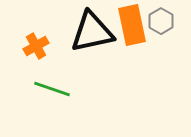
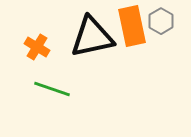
orange rectangle: moved 1 px down
black triangle: moved 5 px down
orange cross: moved 1 px right, 1 px down; rotated 30 degrees counterclockwise
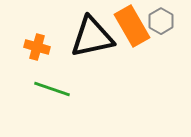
orange rectangle: rotated 18 degrees counterclockwise
orange cross: rotated 15 degrees counterclockwise
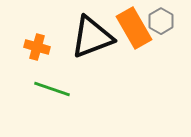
orange rectangle: moved 2 px right, 2 px down
black triangle: rotated 9 degrees counterclockwise
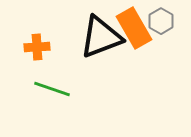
black triangle: moved 9 px right
orange cross: rotated 20 degrees counterclockwise
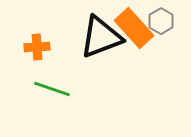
orange rectangle: rotated 12 degrees counterclockwise
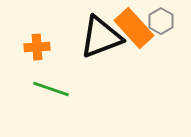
green line: moved 1 px left
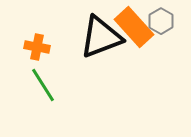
orange rectangle: moved 1 px up
orange cross: rotated 15 degrees clockwise
green line: moved 8 px left, 4 px up; rotated 39 degrees clockwise
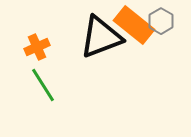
orange rectangle: moved 2 px up; rotated 9 degrees counterclockwise
orange cross: rotated 35 degrees counterclockwise
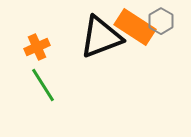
orange rectangle: moved 1 px right, 2 px down; rotated 6 degrees counterclockwise
